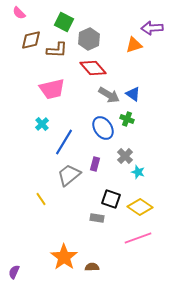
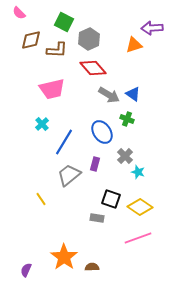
blue ellipse: moved 1 px left, 4 px down
purple semicircle: moved 12 px right, 2 px up
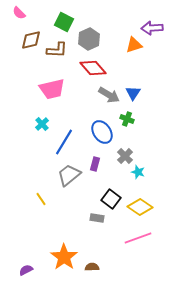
blue triangle: moved 1 px up; rotated 28 degrees clockwise
black square: rotated 18 degrees clockwise
purple semicircle: rotated 40 degrees clockwise
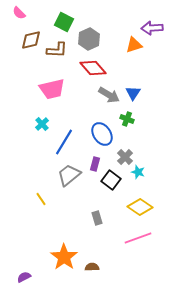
blue ellipse: moved 2 px down
gray cross: moved 1 px down
black square: moved 19 px up
gray rectangle: rotated 64 degrees clockwise
purple semicircle: moved 2 px left, 7 px down
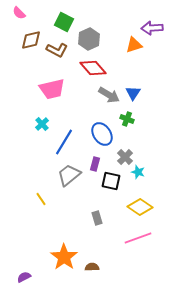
brown L-shape: rotated 25 degrees clockwise
black square: moved 1 px down; rotated 24 degrees counterclockwise
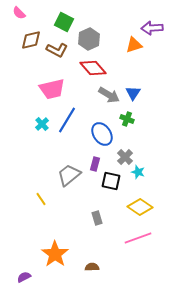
blue line: moved 3 px right, 22 px up
orange star: moved 9 px left, 3 px up
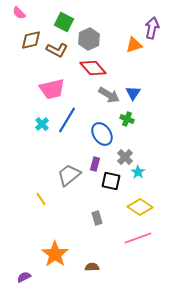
purple arrow: rotated 105 degrees clockwise
cyan star: rotated 16 degrees clockwise
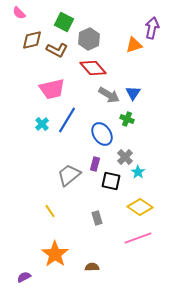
brown diamond: moved 1 px right
yellow line: moved 9 px right, 12 px down
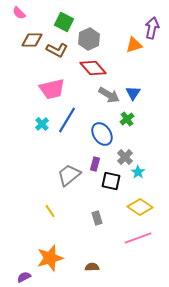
brown diamond: rotated 15 degrees clockwise
green cross: rotated 32 degrees clockwise
orange star: moved 5 px left, 4 px down; rotated 20 degrees clockwise
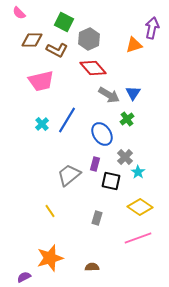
pink trapezoid: moved 11 px left, 8 px up
gray rectangle: rotated 32 degrees clockwise
